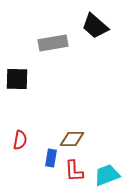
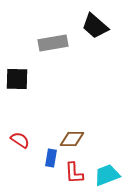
red semicircle: rotated 66 degrees counterclockwise
red L-shape: moved 2 px down
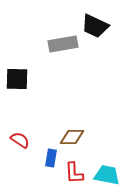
black trapezoid: rotated 16 degrees counterclockwise
gray rectangle: moved 10 px right, 1 px down
brown diamond: moved 2 px up
cyan trapezoid: rotated 32 degrees clockwise
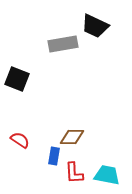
black square: rotated 20 degrees clockwise
blue rectangle: moved 3 px right, 2 px up
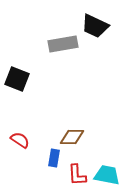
blue rectangle: moved 2 px down
red L-shape: moved 3 px right, 2 px down
